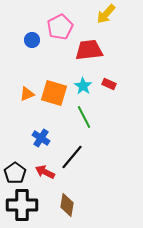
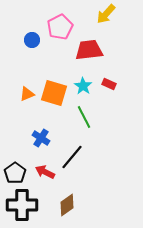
brown diamond: rotated 45 degrees clockwise
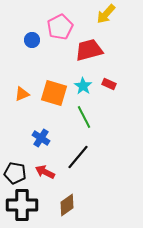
red trapezoid: rotated 8 degrees counterclockwise
orange triangle: moved 5 px left
black line: moved 6 px right
black pentagon: rotated 25 degrees counterclockwise
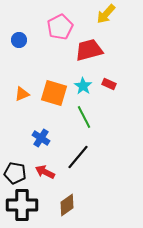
blue circle: moved 13 px left
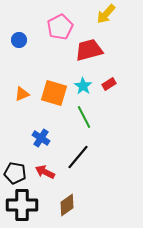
red rectangle: rotated 56 degrees counterclockwise
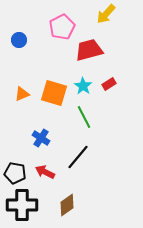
pink pentagon: moved 2 px right
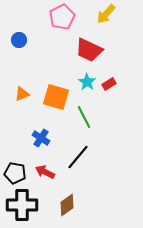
pink pentagon: moved 10 px up
red trapezoid: rotated 140 degrees counterclockwise
cyan star: moved 4 px right, 4 px up
orange square: moved 2 px right, 4 px down
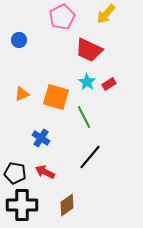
black line: moved 12 px right
